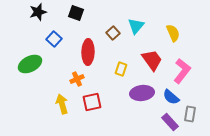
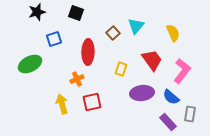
black star: moved 1 px left
blue square: rotated 28 degrees clockwise
purple rectangle: moved 2 px left
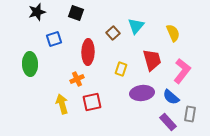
red trapezoid: rotated 20 degrees clockwise
green ellipse: rotated 65 degrees counterclockwise
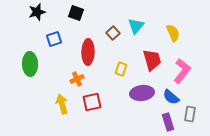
purple rectangle: rotated 24 degrees clockwise
